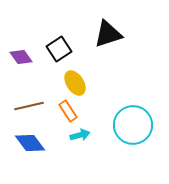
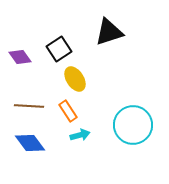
black triangle: moved 1 px right, 2 px up
purple diamond: moved 1 px left
yellow ellipse: moved 4 px up
brown line: rotated 16 degrees clockwise
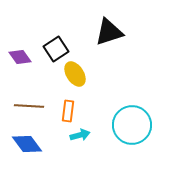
black square: moved 3 px left
yellow ellipse: moved 5 px up
orange rectangle: rotated 40 degrees clockwise
cyan circle: moved 1 px left
blue diamond: moved 3 px left, 1 px down
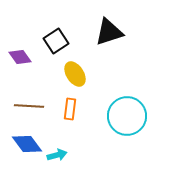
black square: moved 8 px up
orange rectangle: moved 2 px right, 2 px up
cyan circle: moved 5 px left, 9 px up
cyan arrow: moved 23 px left, 20 px down
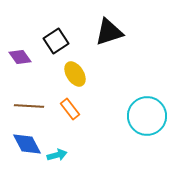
orange rectangle: rotated 45 degrees counterclockwise
cyan circle: moved 20 px right
blue diamond: rotated 8 degrees clockwise
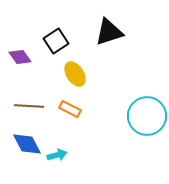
orange rectangle: rotated 25 degrees counterclockwise
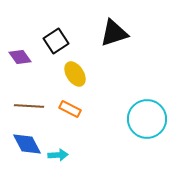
black triangle: moved 5 px right, 1 px down
cyan circle: moved 3 px down
cyan arrow: moved 1 px right; rotated 12 degrees clockwise
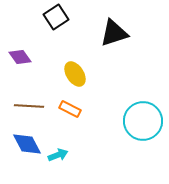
black square: moved 24 px up
cyan circle: moved 4 px left, 2 px down
cyan arrow: rotated 18 degrees counterclockwise
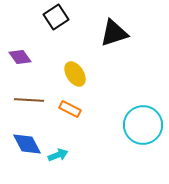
brown line: moved 6 px up
cyan circle: moved 4 px down
